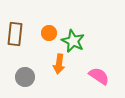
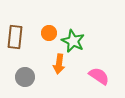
brown rectangle: moved 3 px down
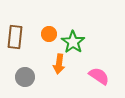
orange circle: moved 1 px down
green star: moved 1 px down; rotated 10 degrees clockwise
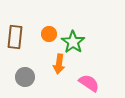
pink semicircle: moved 10 px left, 7 px down
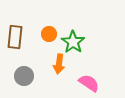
gray circle: moved 1 px left, 1 px up
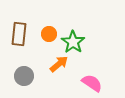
brown rectangle: moved 4 px right, 3 px up
orange arrow: rotated 138 degrees counterclockwise
pink semicircle: moved 3 px right
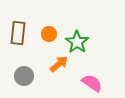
brown rectangle: moved 1 px left, 1 px up
green star: moved 4 px right
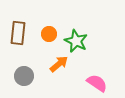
green star: moved 1 px left, 1 px up; rotated 10 degrees counterclockwise
pink semicircle: moved 5 px right
